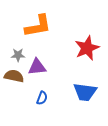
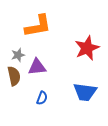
gray star: rotated 16 degrees counterclockwise
brown semicircle: rotated 66 degrees clockwise
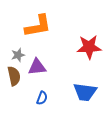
red star: moved 2 px right, 1 px up; rotated 20 degrees clockwise
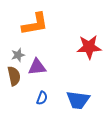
orange L-shape: moved 3 px left, 2 px up
blue trapezoid: moved 7 px left, 8 px down
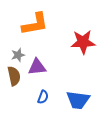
red star: moved 6 px left, 5 px up
blue semicircle: moved 1 px right, 1 px up
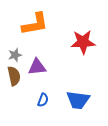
gray star: moved 3 px left
blue semicircle: moved 3 px down
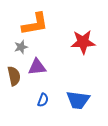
gray star: moved 6 px right, 8 px up
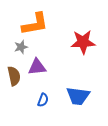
blue trapezoid: moved 4 px up
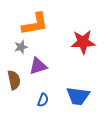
purple triangle: moved 1 px right, 1 px up; rotated 12 degrees counterclockwise
brown semicircle: moved 4 px down
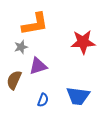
brown semicircle: rotated 144 degrees counterclockwise
